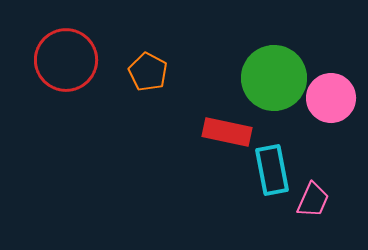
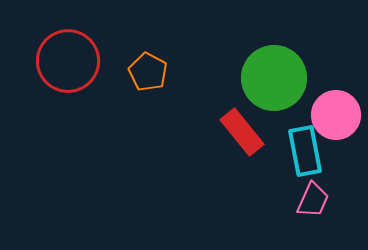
red circle: moved 2 px right, 1 px down
pink circle: moved 5 px right, 17 px down
red rectangle: moved 15 px right; rotated 39 degrees clockwise
cyan rectangle: moved 33 px right, 19 px up
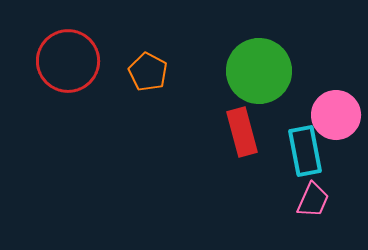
green circle: moved 15 px left, 7 px up
red rectangle: rotated 24 degrees clockwise
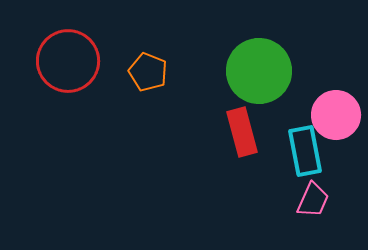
orange pentagon: rotated 6 degrees counterclockwise
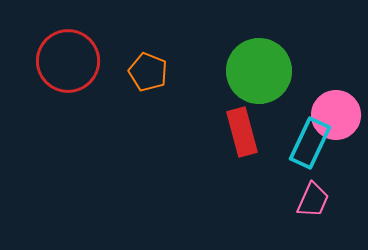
cyan rectangle: moved 5 px right, 8 px up; rotated 36 degrees clockwise
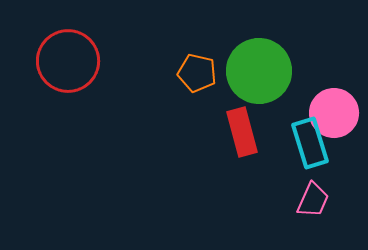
orange pentagon: moved 49 px right, 1 px down; rotated 9 degrees counterclockwise
pink circle: moved 2 px left, 2 px up
cyan rectangle: rotated 42 degrees counterclockwise
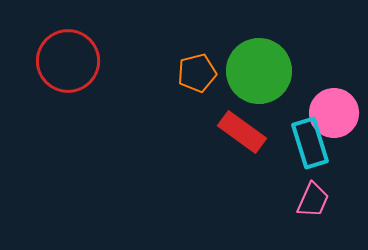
orange pentagon: rotated 27 degrees counterclockwise
red rectangle: rotated 39 degrees counterclockwise
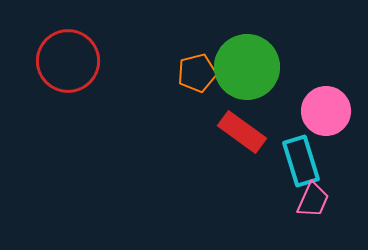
green circle: moved 12 px left, 4 px up
pink circle: moved 8 px left, 2 px up
cyan rectangle: moved 9 px left, 18 px down
